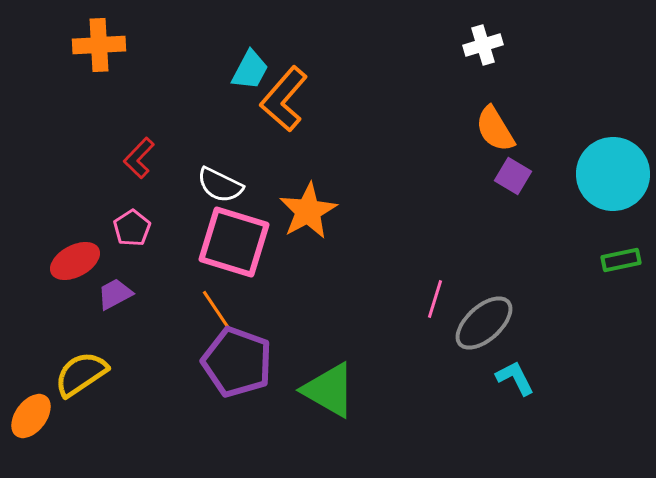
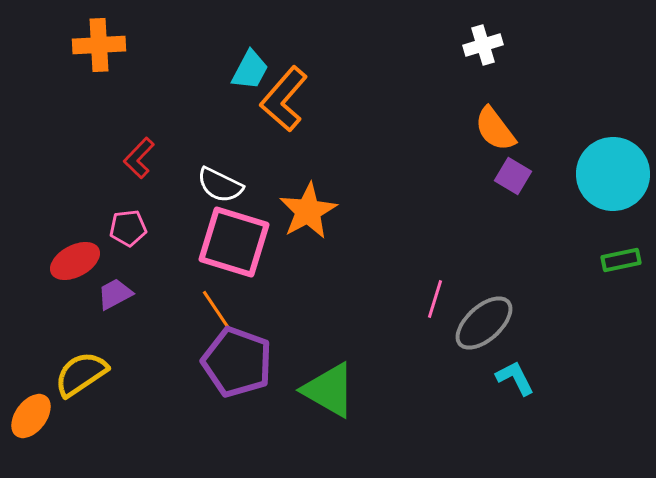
orange semicircle: rotated 6 degrees counterclockwise
pink pentagon: moved 4 px left; rotated 27 degrees clockwise
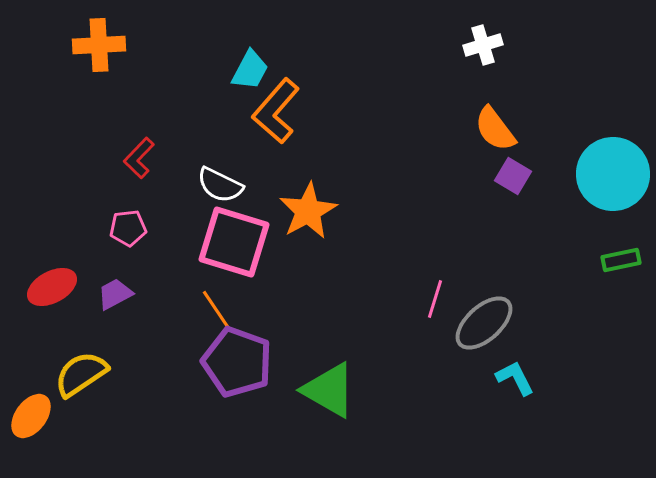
orange L-shape: moved 8 px left, 12 px down
red ellipse: moved 23 px left, 26 px down
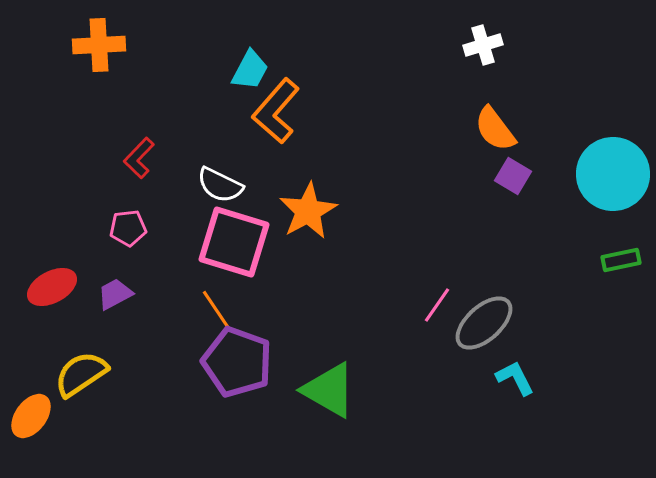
pink line: moved 2 px right, 6 px down; rotated 18 degrees clockwise
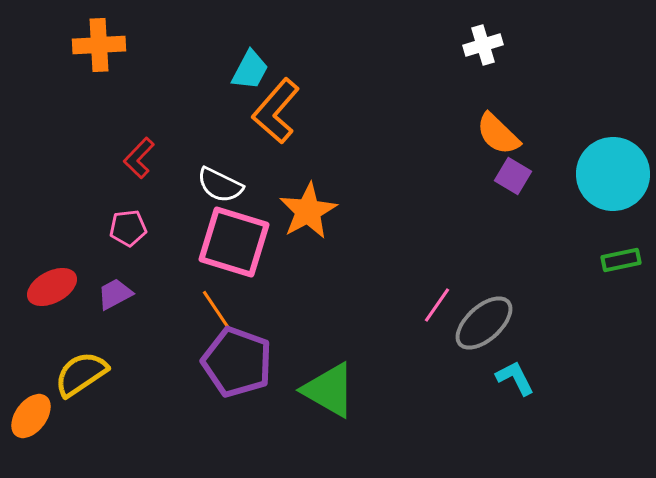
orange semicircle: moved 3 px right, 5 px down; rotated 9 degrees counterclockwise
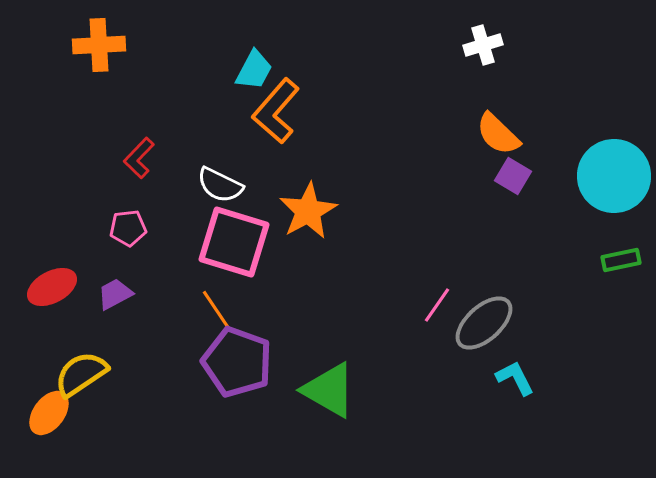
cyan trapezoid: moved 4 px right
cyan circle: moved 1 px right, 2 px down
orange ellipse: moved 18 px right, 3 px up
